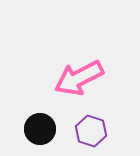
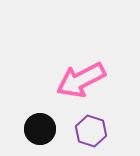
pink arrow: moved 2 px right, 2 px down
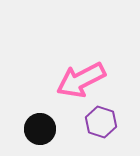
purple hexagon: moved 10 px right, 9 px up
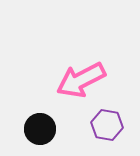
purple hexagon: moved 6 px right, 3 px down; rotated 8 degrees counterclockwise
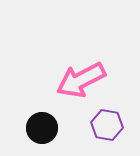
black circle: moved 2 px right, 1 px up
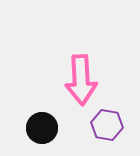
pink arrow: rotated 66 degrees counterclockwise
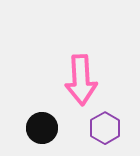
purple hexagon: moved 2 px left, 3 px down; rotated 20 degrees clockwise
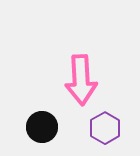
black circle: moved 1 px up
